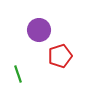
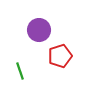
green line: moved 2 px right, 3 px up
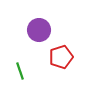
red pentagon: moved 1 px right, 1 px down
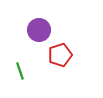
red pentagon: moved 1 px left, 2 px up
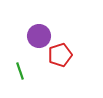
purple circle: moved 6 px down
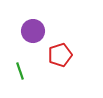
purple circle: moved 6 px left, 5 px up
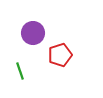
purple circle: moved 2 px down
